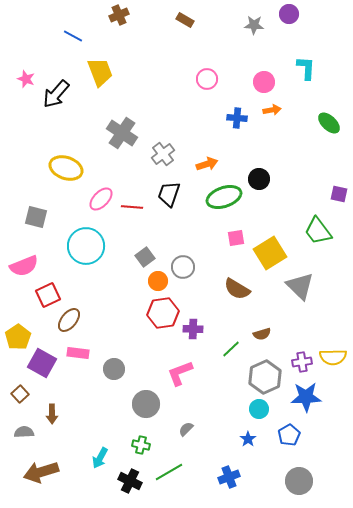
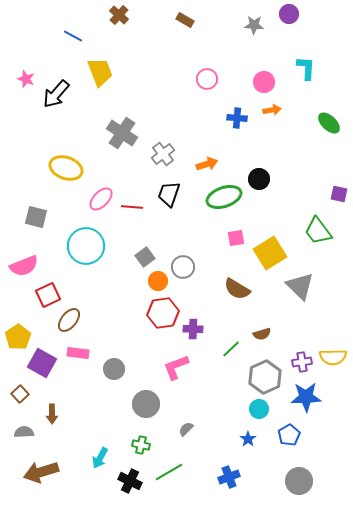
brown cross at (119, 15): rotated 24 degrees counterclockwise
pink L-shape at (180, 373): moved 4 px left, 6 px up
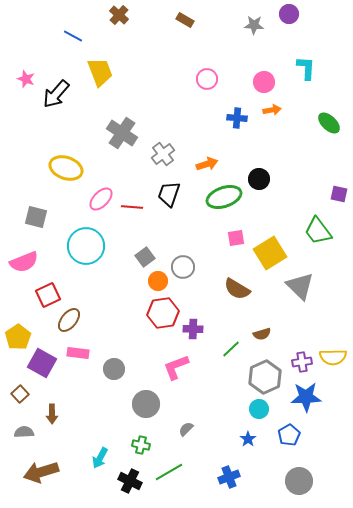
pink semicircle at (24, 266): moved 4 px up
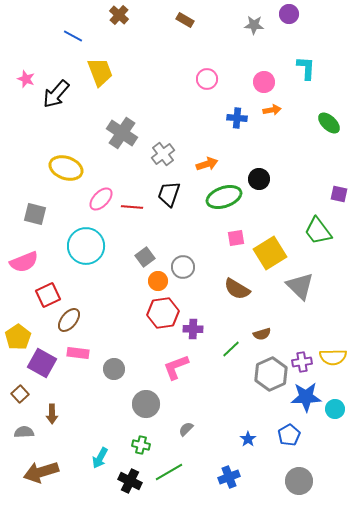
gray square at (36, 217): moved 1 px left, 3 px up
gray hexagon at (265, 377): moved 6 px right, 3 px up
cyan circle at (259, 409): moved 76 px right
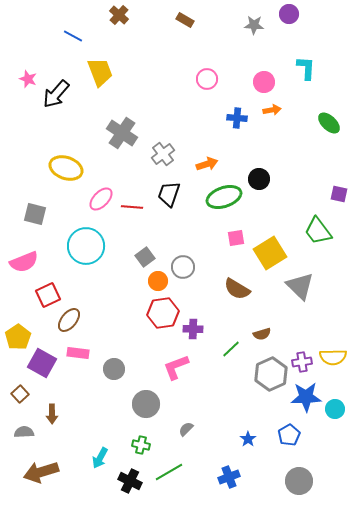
pink star at (26, 79): moved 2 px right
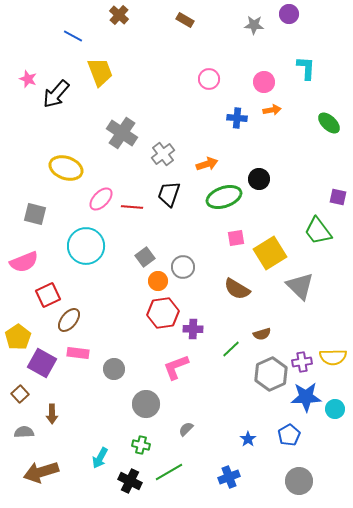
pink circle at (207, 79): moved 2 px right
purple square at (339, 194): moved 1 px left, 3 px down
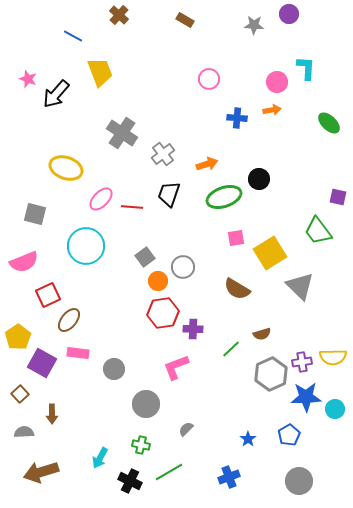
pink circle at (264, 82): moved 13 px right
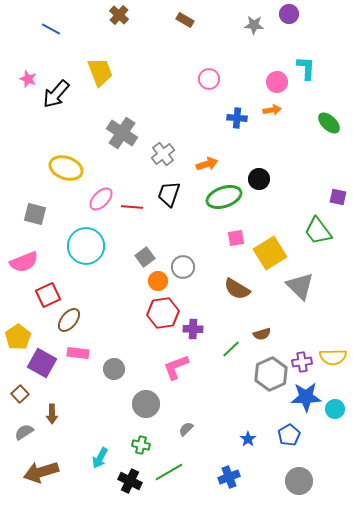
blue line at (73, 36): moved 22 px left, 7 px up
gray semicircle at (24, 432): rotated 30 degrees counterclockwise
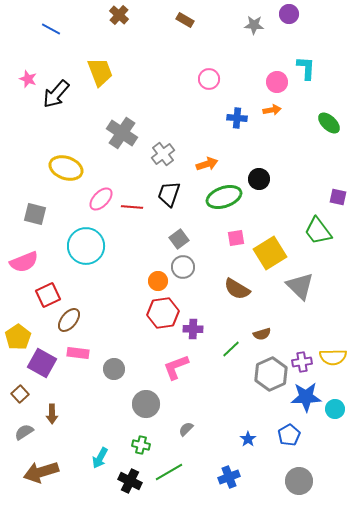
gray square at (145, 257): moved 34 px right, 18 px up
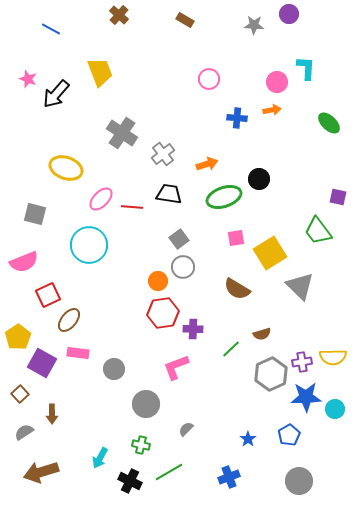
black trapezoid at (169, 194): rotated 80 degrees clockwise
cyan circle at (86, 246): moved 3 px right, 1 px up
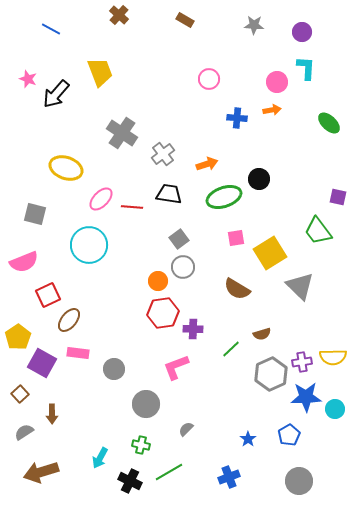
purple circle at (289, 14): moved 13 px right, 18 px down
